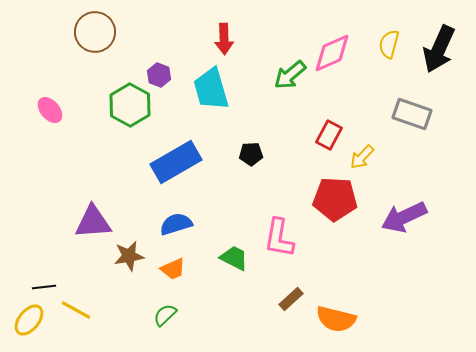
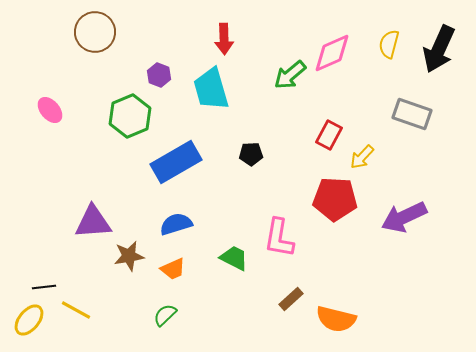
green hexagon: moved 11 px down; rotated 9 degrees clockwise
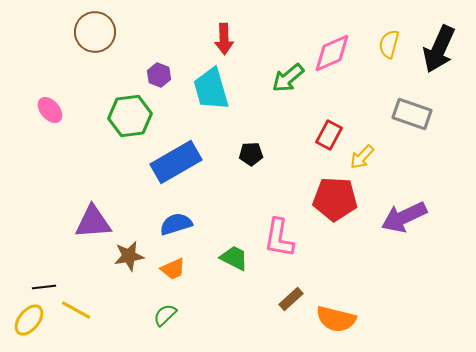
green arrow: moved 2 px left, 3 px down
green hexagon: rotated 15 degrees clockwise
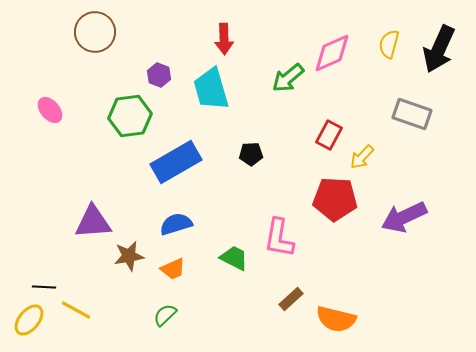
black line: rotated 10 degrees clockwise
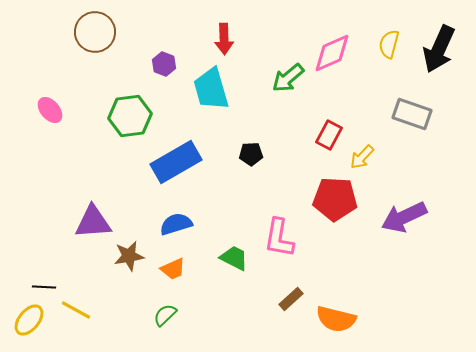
purple hexagon: moved 5 px right, 11 px up
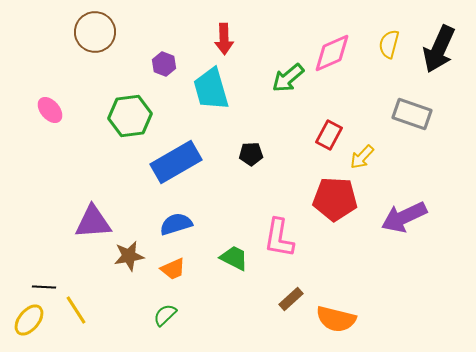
yellow line: rotated 28 degrees clockwise
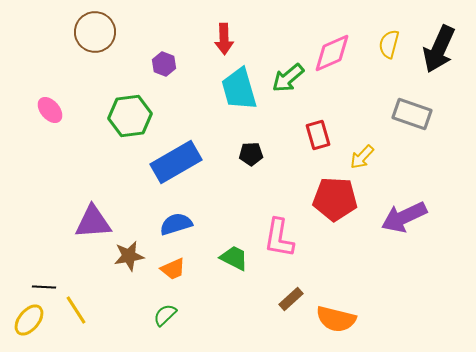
cyan trapezoid: moved 28 px right
red rectangle: moved 11 px left; rotated 44 degrees counterclockwise
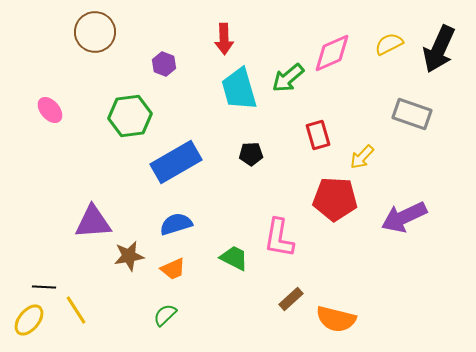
yellow semicircle: rotated 48 degrees clockwise
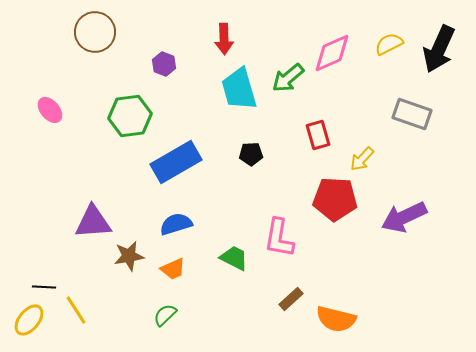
yellow arrow: moved 2 px down
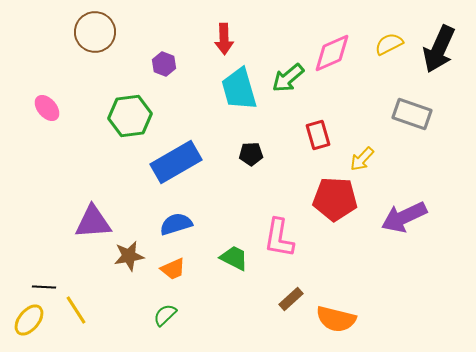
pink ellipse: moved 3 px left, 2 px up
